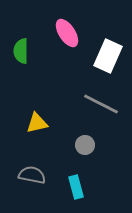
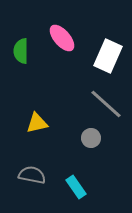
pink ellipse: moved 5 px left, 5 px down; rotated 8 degrees counterclockwise
gray line: moved 5 px right; rotated 15 degrees clockwise
gray circle: moved 6 px right, 7 px up
cyan rectangle: rotated 20 degrees counterclockwise
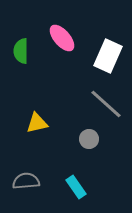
gray circle: moved 2 px left, 1 px down
gray semicircle: moved 6 px left, 6 px down; rotated 16 degrees counterclockwise
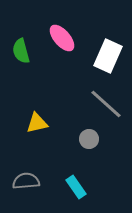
green semicircle: rotated 15 degrees counterclockwise
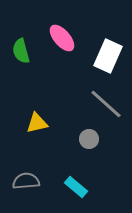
cyan rectangle: rotated 15 degrees counterclockwise
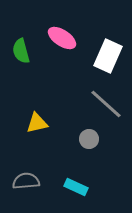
pink ellipse: rotated 16 degrees counterclockwise
cyan rectangle: rotated 15 degrees counterclockwise
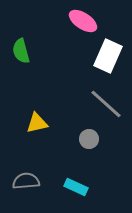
pink ellipse: moved 21 px right, 17 px up
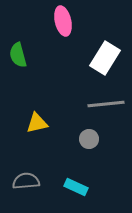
pink ellipse: moved 20 px left; rotated 44 degrees clockwise
green semicircle: moved 3 px left, 4 px down
white rectangle: moved 3 px left, 2 px down; rotated 8 degrees clockwise
gray line: rotated 48 degrees counterclockwise
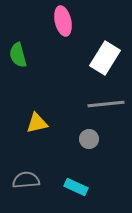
gray semicircle: moved 1 px up
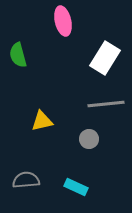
yellow triangle: moved 5 px right, 2 px up
